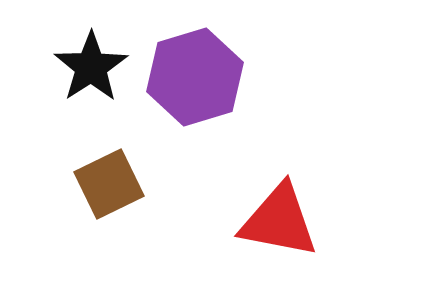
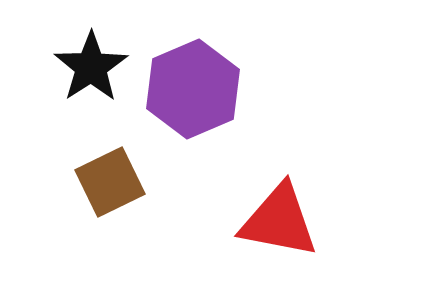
purple hexagon: moved 2 px left, 12 px down; rotated 6 degrees counterclockwise
brown square: moved 1 px right, 2 px up
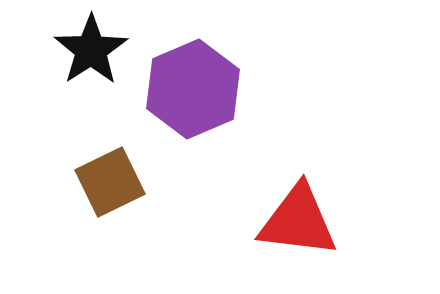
black star: moved 17 px up
red triangle: moved 19 px right; rotated 4 degrees counterclockwise
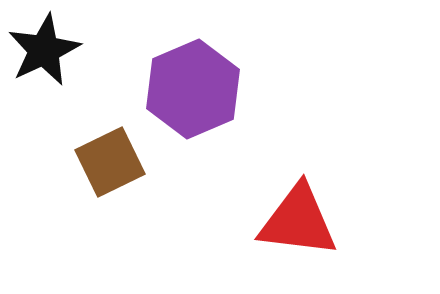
black star: moved 47 px left; rotated 8 degrees clockwise
brown square: moved 20 px up
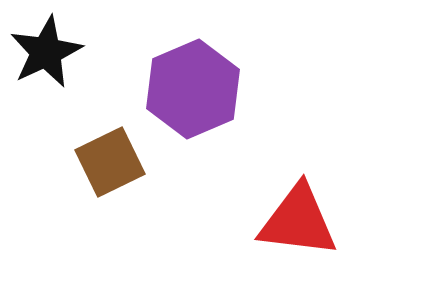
black star: moved 2 px right, 2 px down
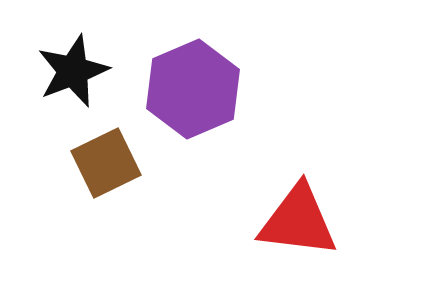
black star: moved 27 px right, 19 px down; rotated 4 degrees clockwise
brown square: moved 4 px left, 1 px down
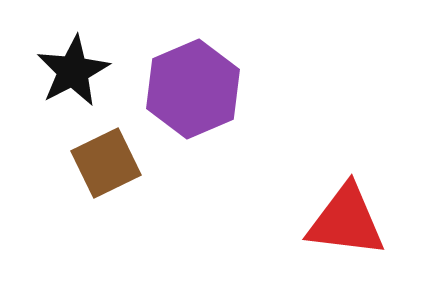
black star: rotated 6 degrees counterclockwise
red triangle: moved 48 px right
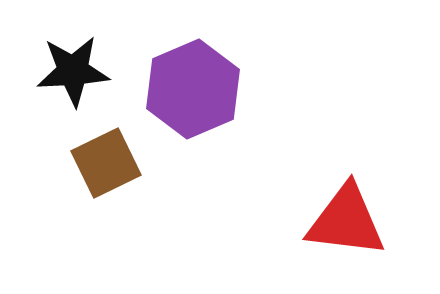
black star: rotated 24 degrees clockwise
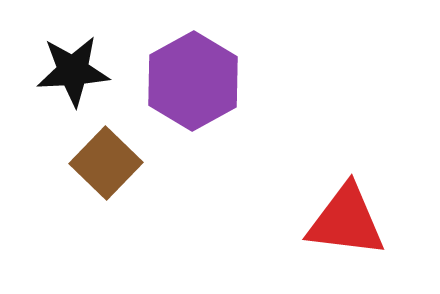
purple hexagon: moved 8 px up; rotated 6 degrees counterclockwise
brown square: rotated 20 degrees counterclockwise
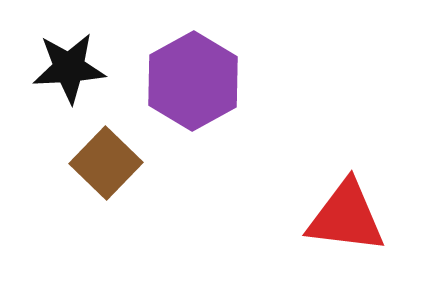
black star: moved 4 px left, 3 px up
red triangle: moved 4 px up
